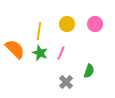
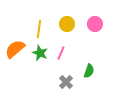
yellow line: moved 2 px up
orange semicircle: rotated 85 degrees counterclockwise
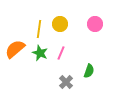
yellow circle: moved 7 px left
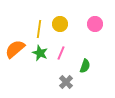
green semicircle: moved 4 px left, 5 px up
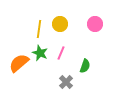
orange semicircle: moved 4 px right, 14 px down
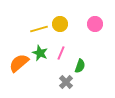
yellow line: rotated 66 degrees clockwise
green semicircle: moved 5 px left
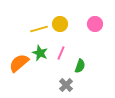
gray cross: moved 3 px down
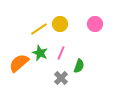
yellow line: rotated 18 degrees counterclockwise
green semicircle: moved 1 px left
gray cross: moved 5 px left, 7 px up
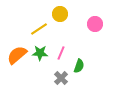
yellow circle: moved 10 px up
green star: rotated 21 degrees counterclockwise
orange semicircle: moved 2 px left, 8 px up
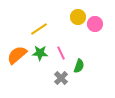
yellow circle: moved 18 px right, 3 px down
pink line: rotated 48 degrees counterclockwise
